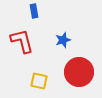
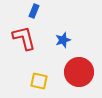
blue rectangle: rotated 32 degrees clockwise
red L-shape: moved 2 px right, 3 px up
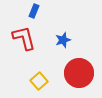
red circle: moved 1 px down
yellow square: rotated 36 degrees clockwise
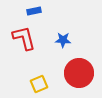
blue rectangle: rotated 56 degrees clockwise
blue star: rotated 21 degrees clockwise
yellow square: moved 3 px down; rotated 18 degrees clockwise
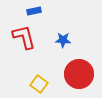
red L-shape: moved 1 px up
red circle: moved 1 px down
yellow square: rotated 30 degrees counterclockwise
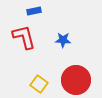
red circle: moved 3 px left, 6 px down
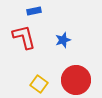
blue star: rotated 21 degrees counterclockwise
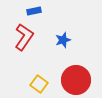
red L-shape: rotated 48 degrees clockwise
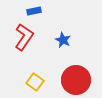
blue star: rotated 28 degrees counterclockwise
yellow square: moved 4 px left, 2 px up
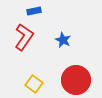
yellow square: moved 1 px left, 2 px down
